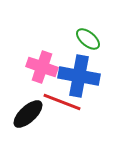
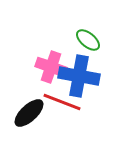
green ellipse: moved 1 px down
pink cross: moved 9 px right
black ellipse: moved 1 px right, 1 px up
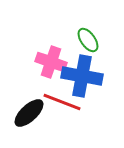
green ellipse: rotated 15 degrees clockwise
pink cross: moved 5 px up
blue cross: moved 3 px right
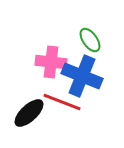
green ellipse: moved 2 px right
pink cross: rotated 12 degrees counterclockwise
blue cross: rotated 12 degrees clockwise
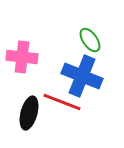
pink cross: moved 29 px left, 5 px up
black ellipse: rotated 32 degrees counterclockwise
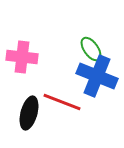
green ellipse: moved 1 px right, 9 px down
blue cross: moved 15 px right
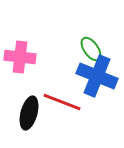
pink cross: moved 2 px left
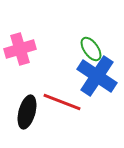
pink cross: moved 8 px up; rotated 24 degrees counterclockwise
blue cross: rotated 12 degrees clockwise
black ellipse: moved 2 px left, 1 px up
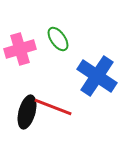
green ellipse: moved 33 px left, 10 px up
red line: moved 9 px left, 5 px down
